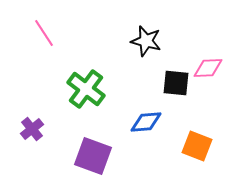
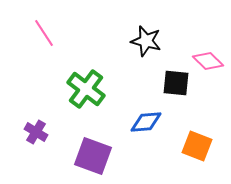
pink diamond: moved 7 px up; rotated 48 degrees clockwise
purple cross: moved 4 px right, 3 px down; rotated 20 degrees counterclockwise
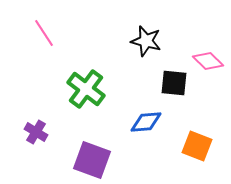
black square: moved 2 px left
purple square: moved 1 px left, 4 px down
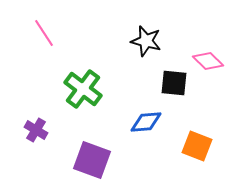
green cross: moved 3 px left
purple cross: moved 2 px up
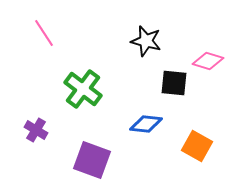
pink diamond: rotated 28 degrees counterclockwise
blue diamond: moved 2 px down; rotated 12 degrees clockwise
orange square: rotated 8 degrees clockwise
